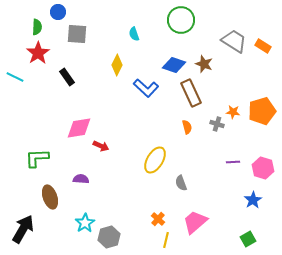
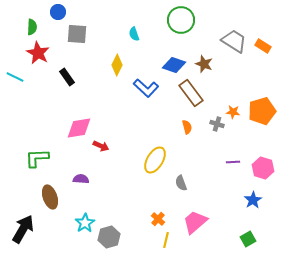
green semicircle: moved 5 px left
red star: rotated 10 degrees counterclockwise
brown rectangle: rotated 12 degrees counterclockwise
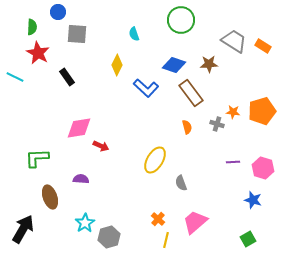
brown star: moved 5 px right; rotated 24 degrees counterclockwise
blue star: rotated 24 degrees counterclockwise
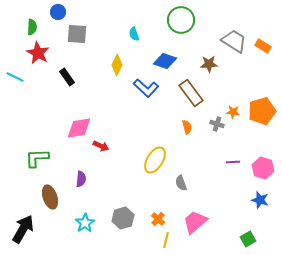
blue diamond: moved 9 px left, 4 px up
purple semicircle: rotated 91 degrees clockwise
blue star: moved 7 px right
gray hexagon: moved 14 px right, 19 px up
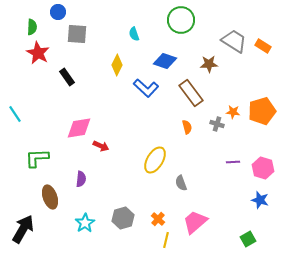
cyan line: moved 37 px down; rotated 30 degrees clockwise
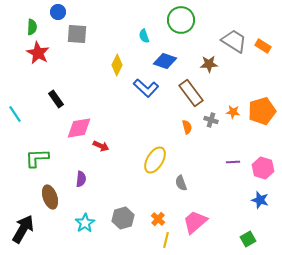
cyan semicircle: moved 10 px right, 2 px down
black rectangle: moved 11 px left, 22 px down
gray cross: moved 6 px left, 4 px up
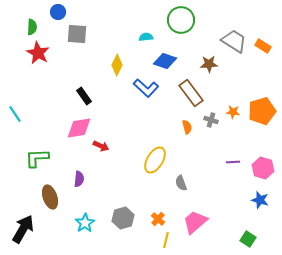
cyan semicircle: moved 2 px right, 1 px down; rotated 104 degrees clockwise
black rectangle: moved 28 px right, 3 px up
purple semicircle: moved 2 px left
green square: rotated 28 degrees counterclockwise
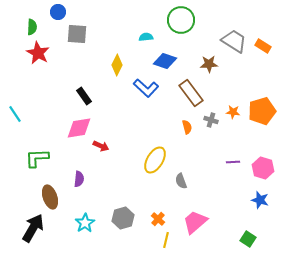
gray semicircle: moved 2 px up
black arrow: moved 10 px right, 1 px up
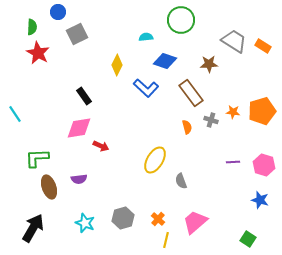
gray square: rotated 30 degrees counterclockwise
pink hexagon: moved 1 px right, 3 px up
purple semicircle: rotated 77 degrees clockwise
brown ellipse: moved 1 px left, 10 px up
cyan star: rotated 18 degrees counterclockwise
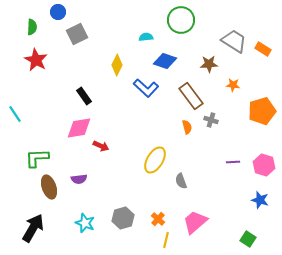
orange rectangle: moved 3 px down
red star: moved 2 px left, 7 px down
brown rectangle: moved 3 px down
orange star: moved 27 px up
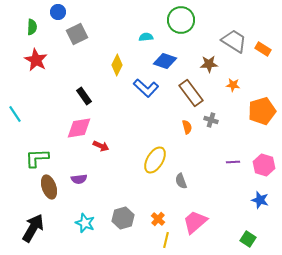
brown rectangle: moved 3 px up
